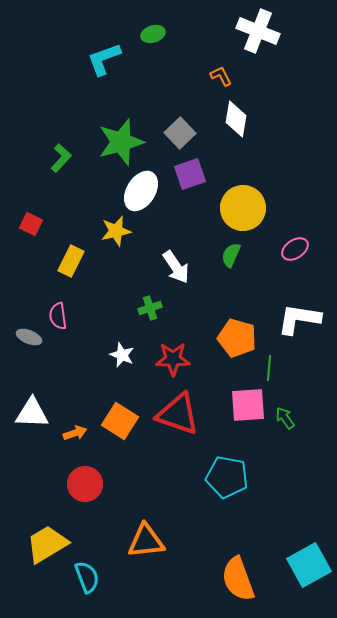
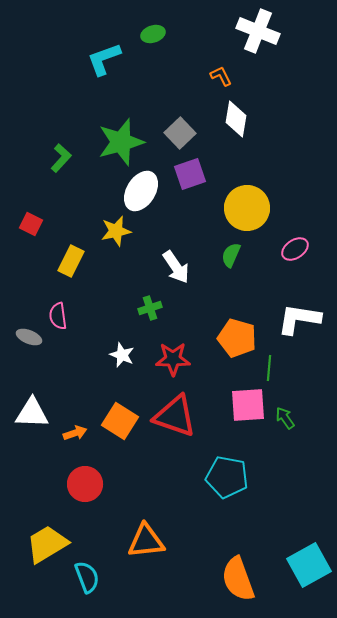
yellow circle: moved 4 px right
red triangle: moved 3 px left, 2 px down
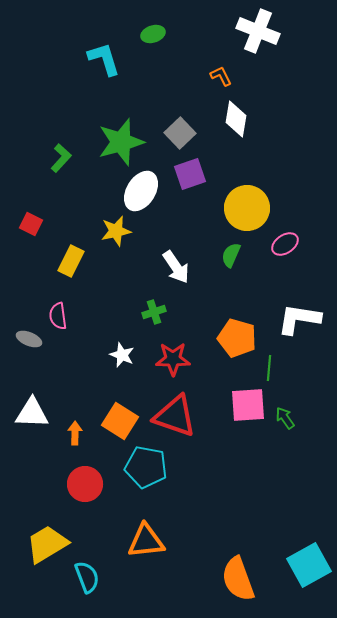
cyan L-shape: rotated 93 degrees clockwise
pink ellipse: moved 10 px left, 5 px up
green cross: moved 4 px right, 4 px down
gray ellipse: moved 2 px down
orange arrow: rotated 70 degrees counterclockwise
cyan pentagon: moved 81 px left, 10 px up
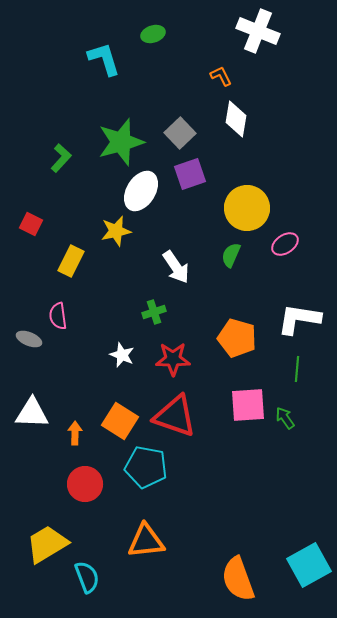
green line: moved 28 px right, 1 px down
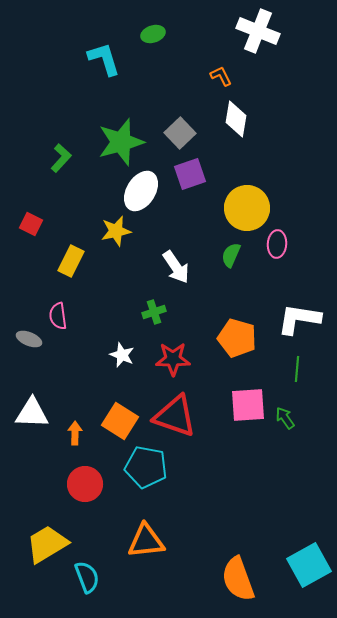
pink ellipse: moved 8 px left; rotated 52 degrees counterclockwise
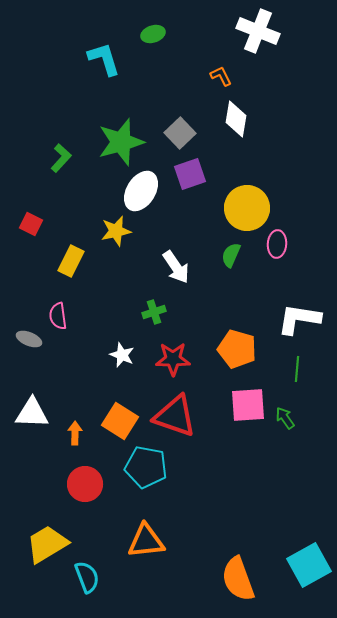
orange pentagon: moved 11 px down
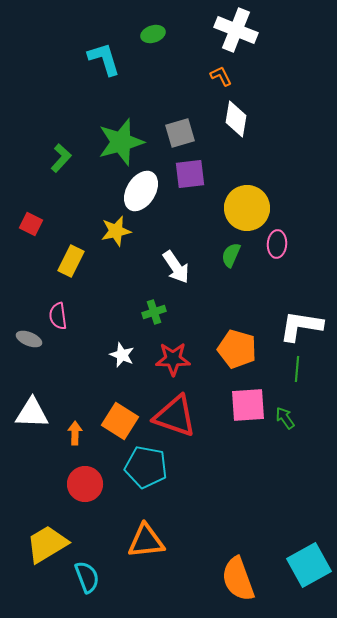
white cross: moved 22 px left, 1 px up
gray square: rotated 28 degrees clockwise
purple square: rotated 12 degrees clockwise
white L-shape: moved 2 px right, 7 px down
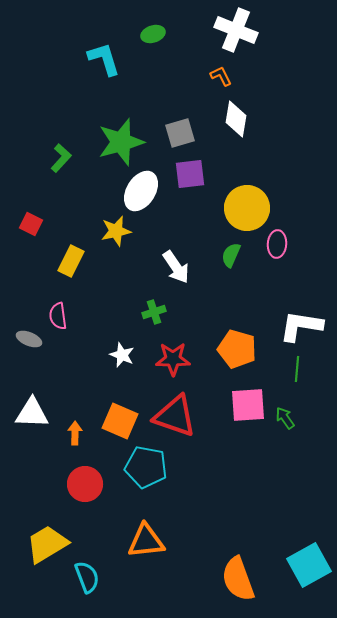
orange square: rotated 9 degrees counterclockwise
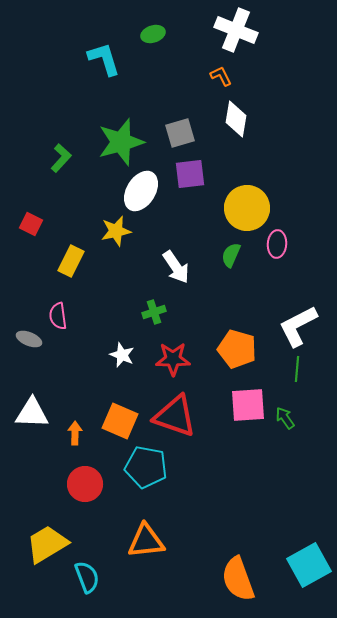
white L-shape: moved 3 px left; rotated 36 degrees counterclockwise
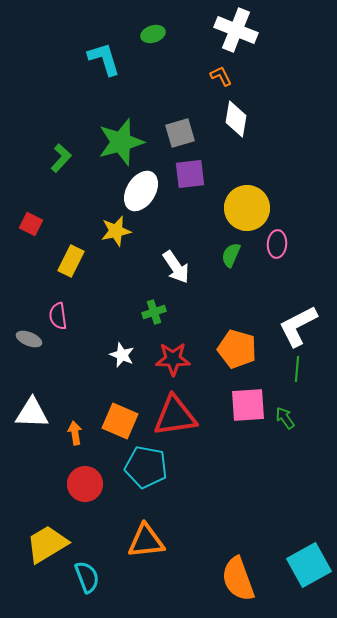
red triangle: rotated 27 degrees counterclockwise
orange arrow: rotated 10 degrees counterclockwise
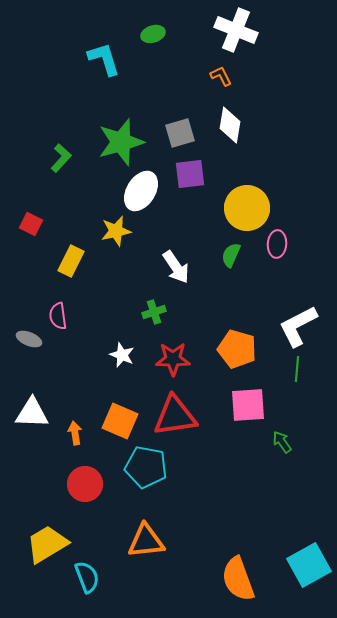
white diamond: moved 6 px left, 6 px down
green arrow: moved 3 px left, 24 px down
